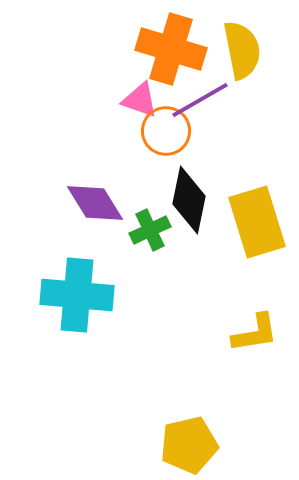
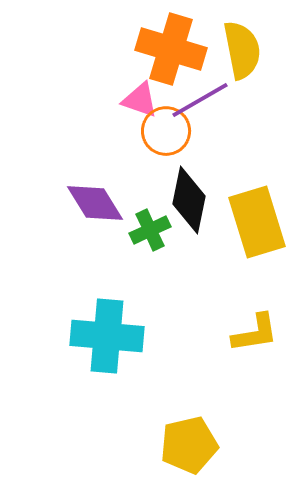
cyan cross: moved 30 px right, 41 px down
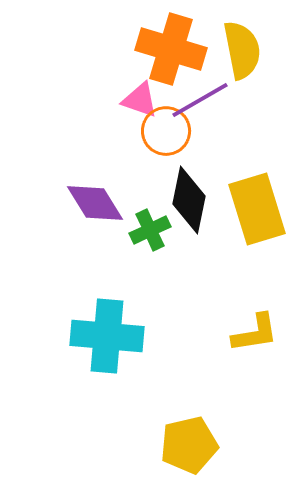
yellow rectangle: moved 13 px up
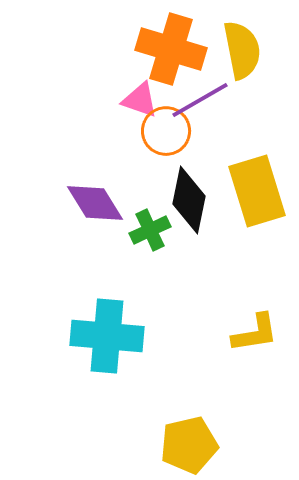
yellow rectangle: moved 18 px up
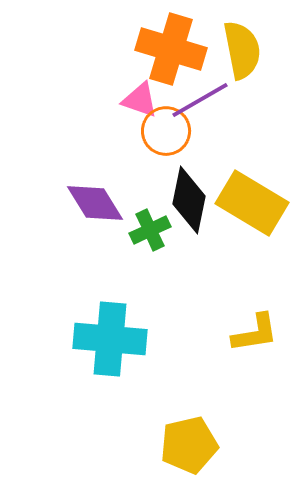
yellow rectangle: moved 5 px left, 12 px down; rotated 42 degrees counterclockwise
cyan cross: moved 3 px right, 3 px down
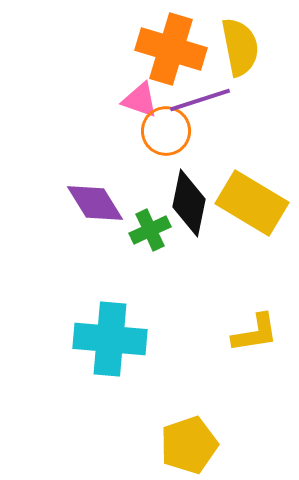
yellow semicircle: moved 2 px left, 3 px up
purple line: rotated 12 degrees clockwise
black diamond: moved 3 px down
yellow pentagon: rotated 6 degrees counterclockwise
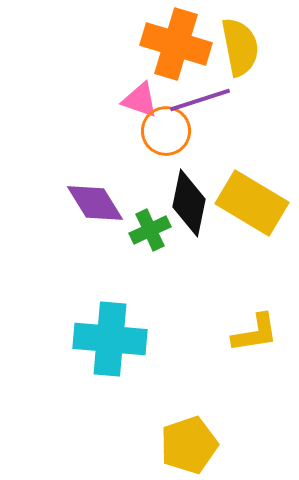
orange cross: moved 5 px right, 5 px up
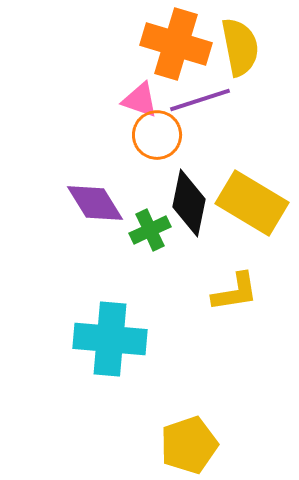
orange circle: moved 9 px left, 4 px down
yellow L-shape: moved 20 px left, 41 px up
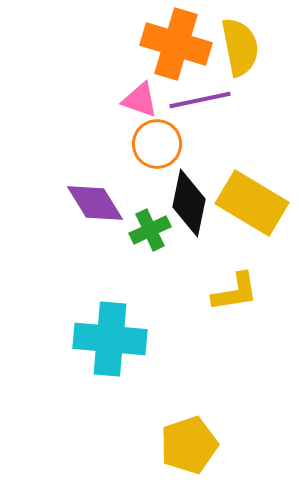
purple line: rotated 6 degrees clockwise
orange circle: moved 9 px down
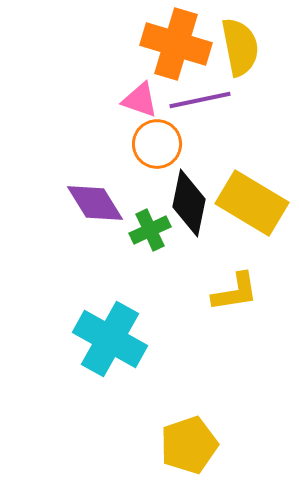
cyan cross: rotated 24 degrees clockwise
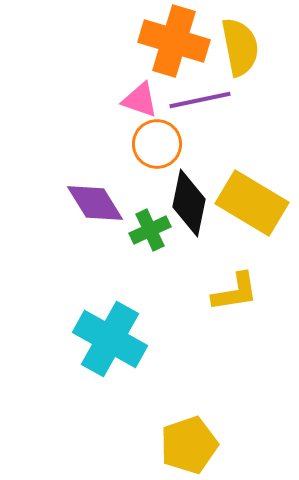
orange cross: moved 2 px left, 3 px up
